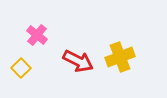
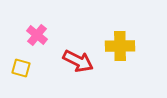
yellow cross: moved 11 px up; rotated 20 degrees clockwise
yellow square: rotated 30 degrees counterclockwise
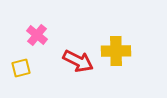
yellow cross: moved 4 px left, 5 px down
yellow square: rotated 30 degrees counterclockwise
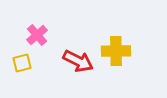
pink cross: rotated 10 degrees clockwise
yellow square: moved 1 px right, 5 px up
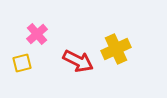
pink cross: moved 1 px up
yellow cross: moved 2 px up; rotated 24 degrees counterclockwise
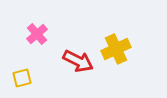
yellow square: moved 15 px down
